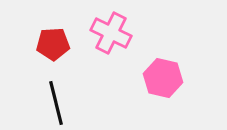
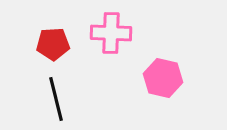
pink cross: rotated 24 degrees counterclockwise
black line: moved 4 px up
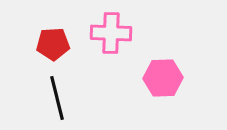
pink hexagon: rotated 15 degrees counterclockwise
black line: moved 1 px right, 1 px up
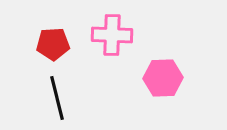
pink cross: moved 1 px right, 2 px down
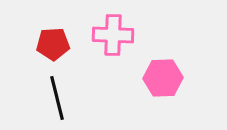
pink cross: moved 1 px right
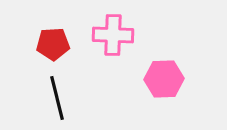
pink hexagon: moved 1 px right, 1 px down
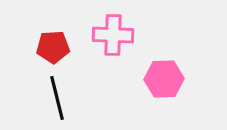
red pentagon: moved 3 px down
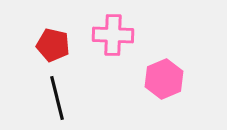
red pentagon: moved 2 px up; rotated 16 degrees clockwise
pink hexagon: rotated 21 degrees counterclockwise
